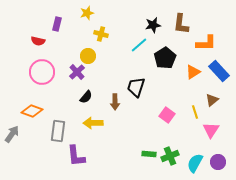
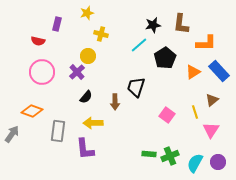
purple L-shape: moved 9 px right, 7 px up
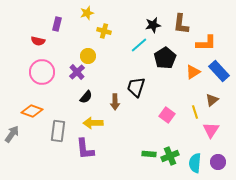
yellow cross: moved 3 px right, 3 px up
cyan semicircle: rotated 24 degrees counterclockwise
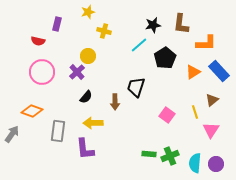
yellow star: moved 1 px right, 1 px up
purple circle: moved 2 px left, 2 px down
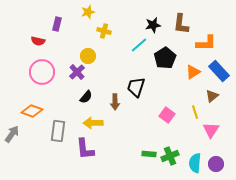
brown triangle: moved 4 px up
